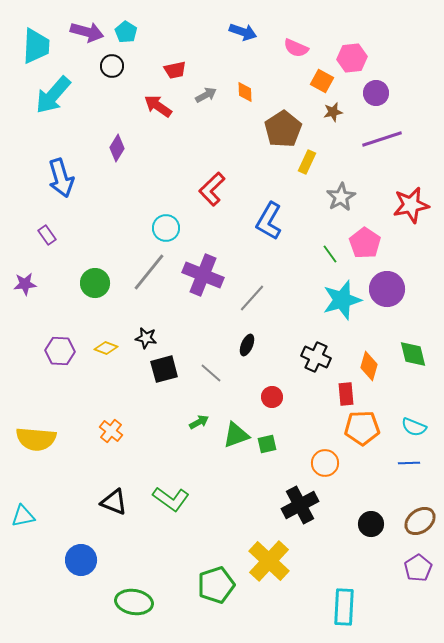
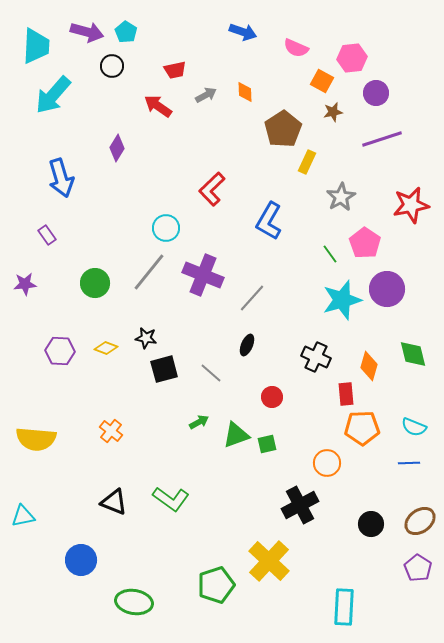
orange circle at (325, 463): moved 2 px right
purple pentagon at (418, 568): rotated 8 degrees counterclockwise
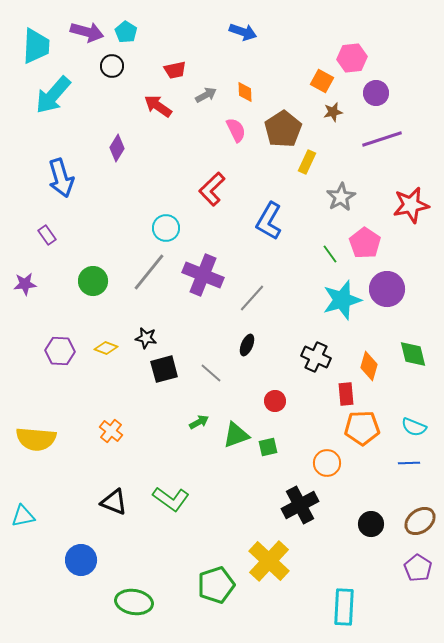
pink semicircle at (296, 48): moved 60 px left, 82 px down; rotated 140 degrees counterclockwise
green circle at (95, 283): moved 2 px left, 2 px up
red circle at (272, 397): moved 3 px right, 4 px down
green square at (267, 444): moved 1 px right, 3 px down
